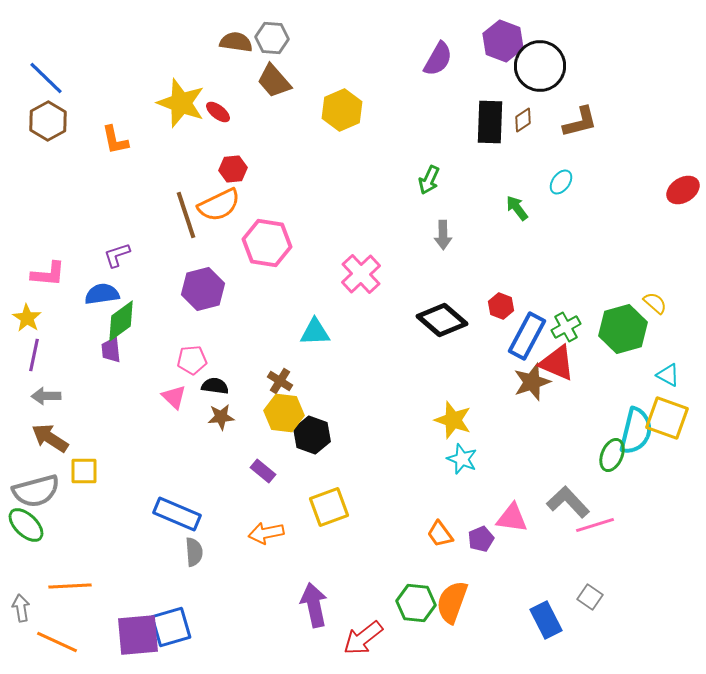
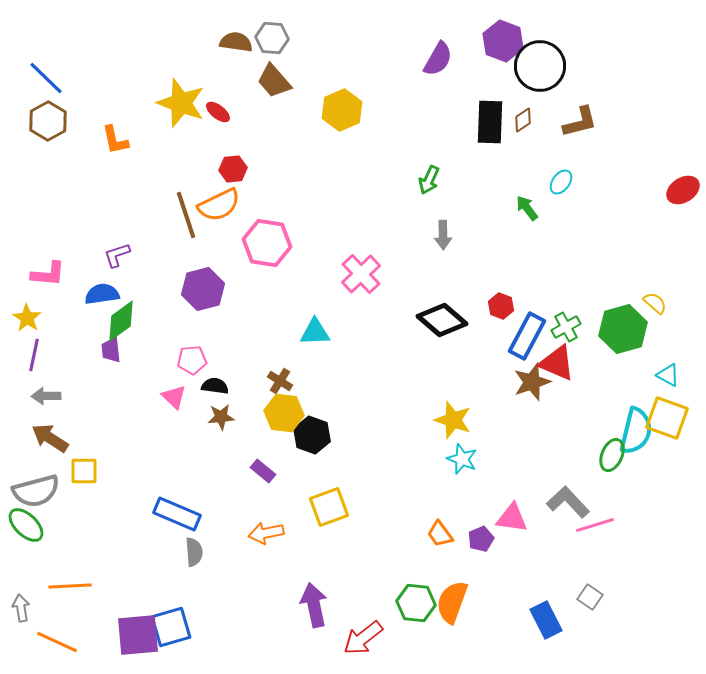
green arrow at (517, 208): moved 10 px right
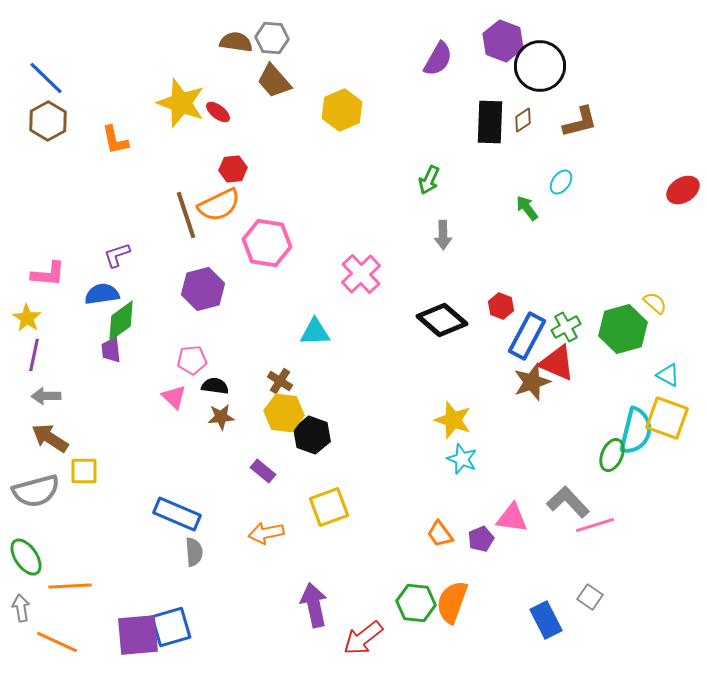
green ellipse at (26, 525): moved 32 px down; rotated 12 degrees clockwise
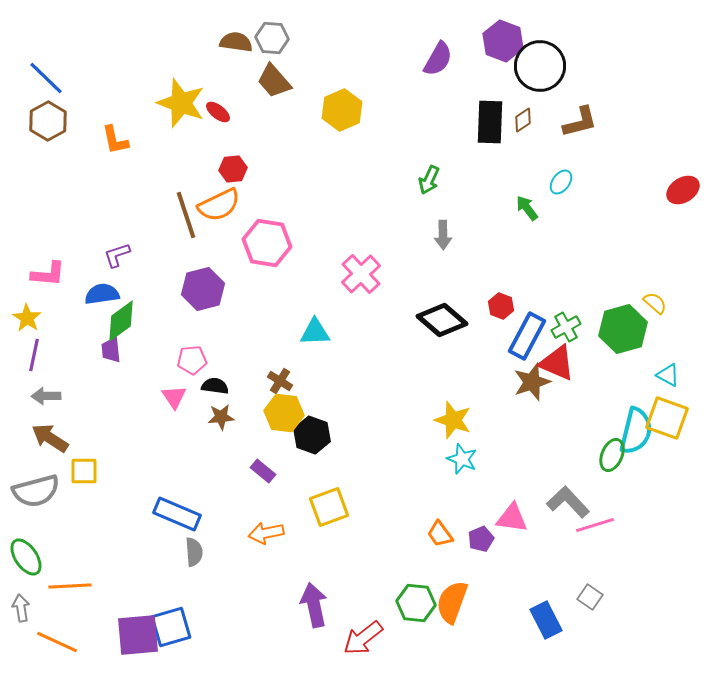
pink triangle at (174, 397): rotated 12 degrees clockwise
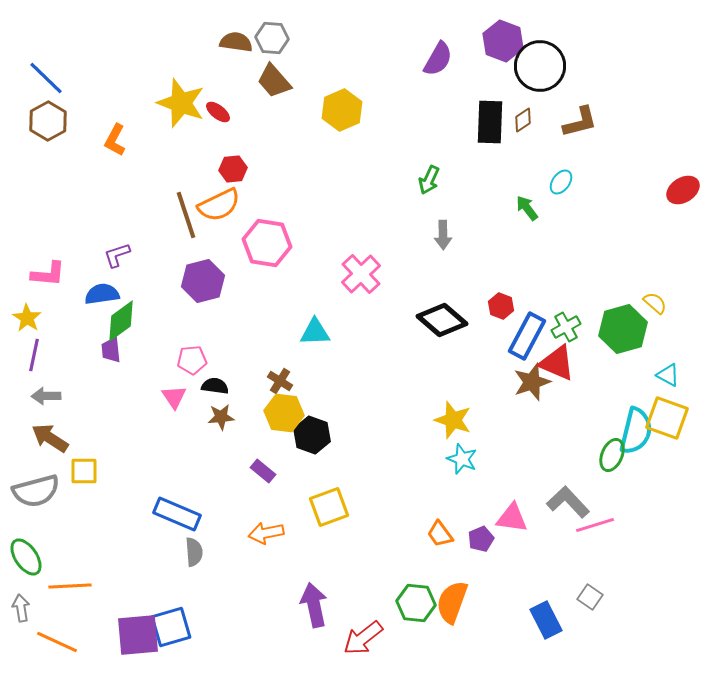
orange L-shape at (115, 140): rotated 40 degrees clockwise
purple hexagon at (203, 289): moved 8 px up
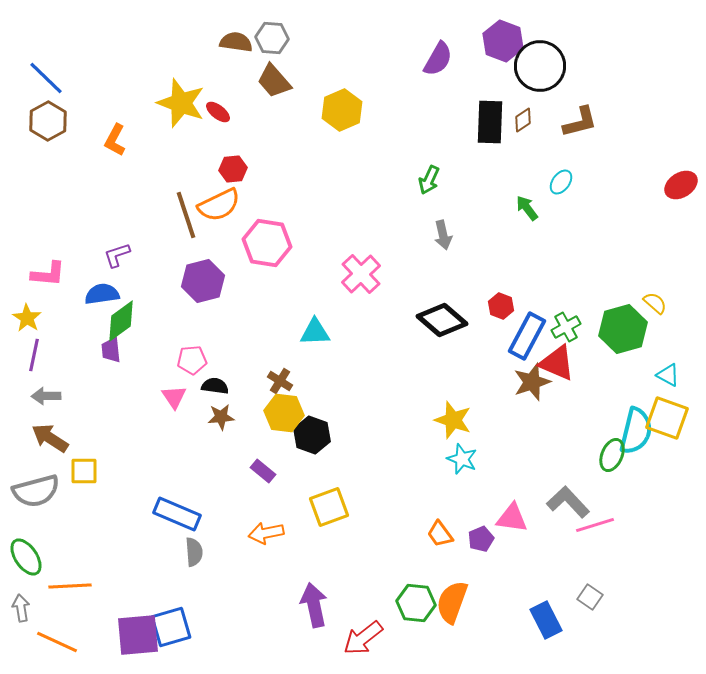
red ellipse at (683, 190): moved 2 px left, 5 px up
gray arrow at (443, 235): rotated 12 degrees counterclockwise
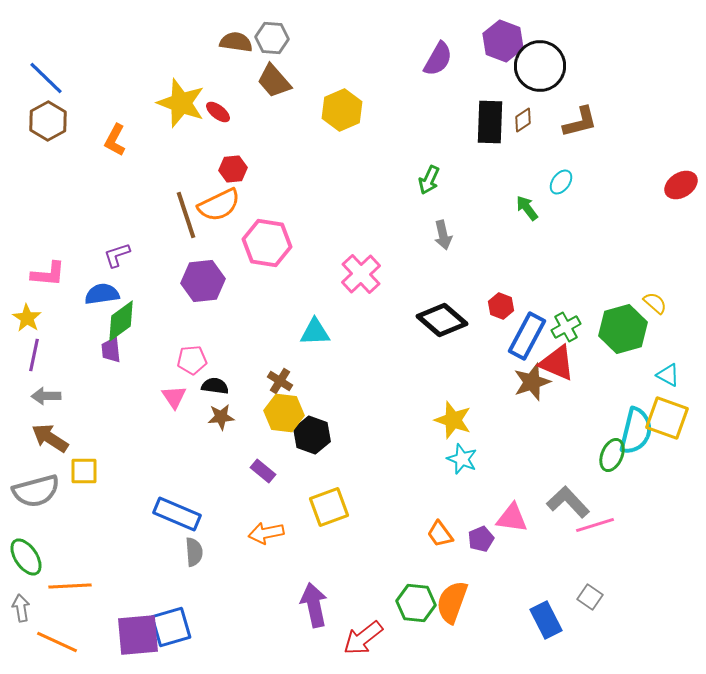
purple hexagon at (203, 281): rotated 9 degrees clockwise
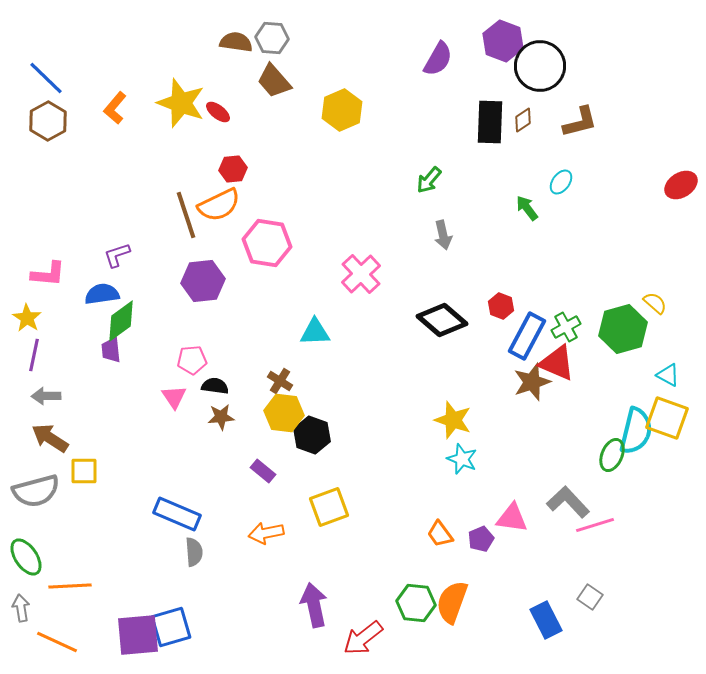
orange L-shape at (115, 140): moved 32 px up; rotated 12 degrees clockwise
green arrow at (429, 180): rotated 16 degrees clockwise
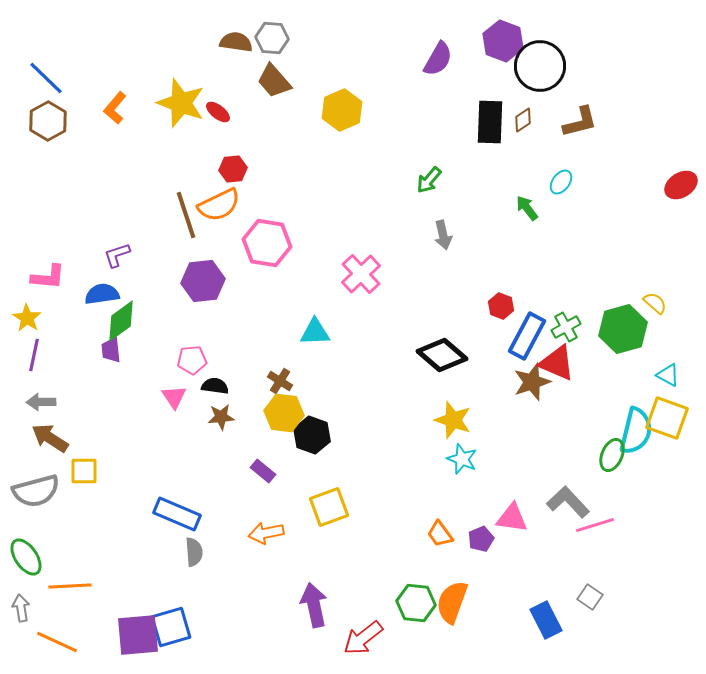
pink L-shape at (48, 274): moved 3 px down
black diamond at (442, 320): moved 35 px down
gray arrow at (46, 396): moved 5 px left, 6 px down
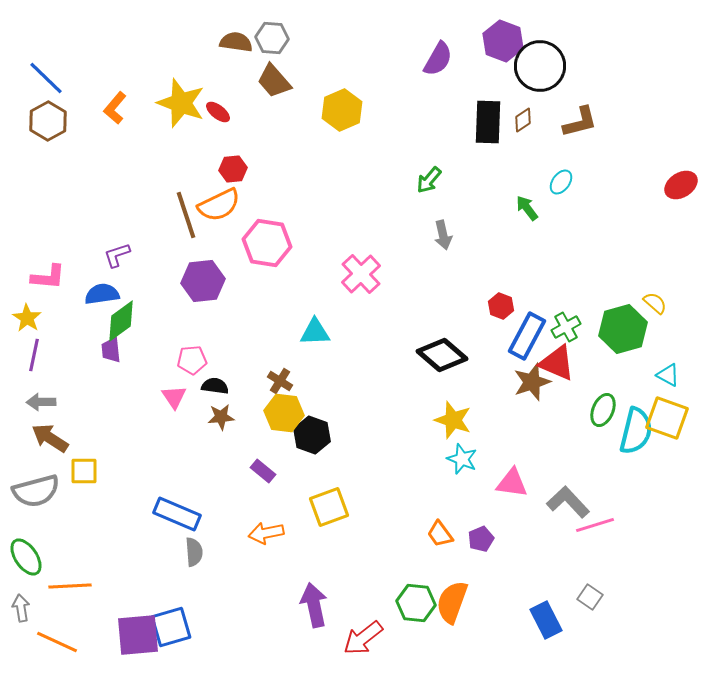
black rectangle at (490, 122): moved 2 px left
green ellipse at (612, 455): moved 9 px left, 45 px up
pink triangle at (512, 518): moved 35 px up
